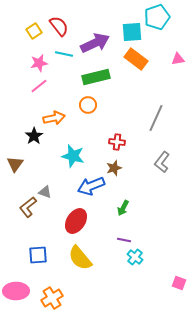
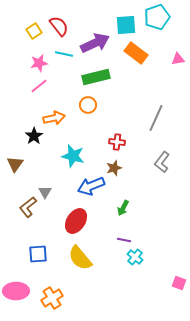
cyan square: moved 6 px left, 7 px up
orange rectangle: moved 6 px up
gray triangle: rotated 40 degrees clockwise
blue square: moved 1 px up
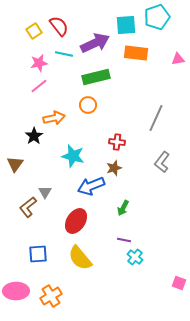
orange rectangle: rotated 30 degrees counterclockwise
orange cross: moved 1 px left, 2 px up
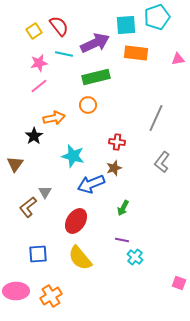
blue arrow: moved 2 px up
purple line: moved 2 px left
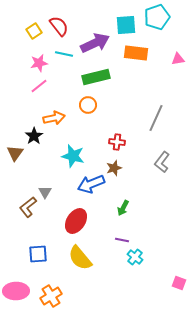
brown triangle: moved 11 px up
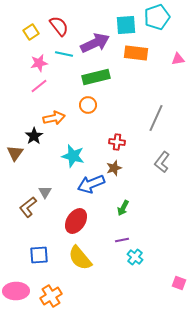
yellow square: moved 3 px left, 1 px down
purple line: rotated 24 degrees counterclockwise
blue square: moved 1 px right, 1 px down
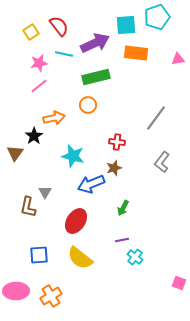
gray line: rotated 12 degrees clockwise
brown L-shape: rotated 40 degrees counterclockwise
yellow semicircle: rotated 12 degrees counterclockwise
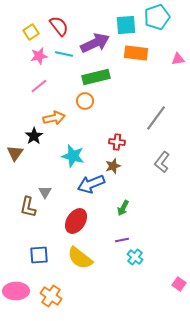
pink star: moved 7 px up
orange circle: moved 3 px left, 4 px up
brown star: moved 1 px left, 2 px up
pink square: moved 1 px down; rotated 16 degrees clockwise
orange cross: rotated 25 degrees counterclockwise
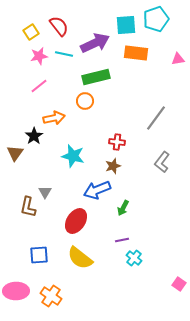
cyan pentagon: moved 1 px left, 2 px down
blue arrow: moved 6 px right, 6 px down
cyan cross: moved 1 px left, 1 px down
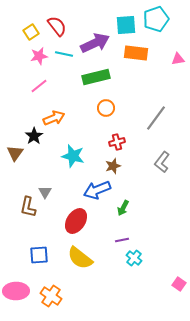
red semicircle: moved 2 px left
orange circle: moved 21 px right, 7 px down
orange arrow: rotated 10 degrees counterclockwise
red cross: rotated 21 degrees counterclockwise
